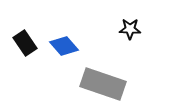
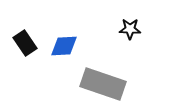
blue diamond: rotated 52 degrees counterclockwise
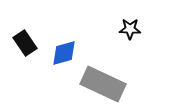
blue diamond: moved 7 px down; rotated 12 degrees counterclockwise
gray rectangle: rotated 6 degrees clockwise
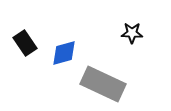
black star: moved 2 px right, 4 px down
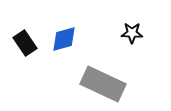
blue diamond: moved 14 px up
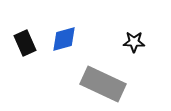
black star: moved 2 px right, 9 px down
black rectangle: rotated 10 degrees clockwise
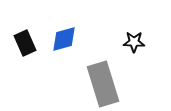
gray rectangle: rotated 48 degrees clockwise
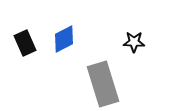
blue diamond: rotated 12 degrees counterclockwise
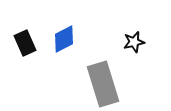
black star: rotated 15 degrees counterclockwise
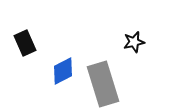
blue diamond: moved 1 px left, 32 px down
